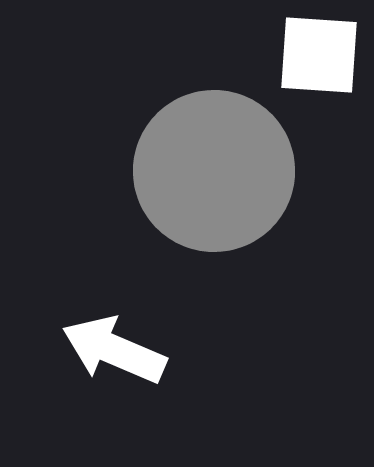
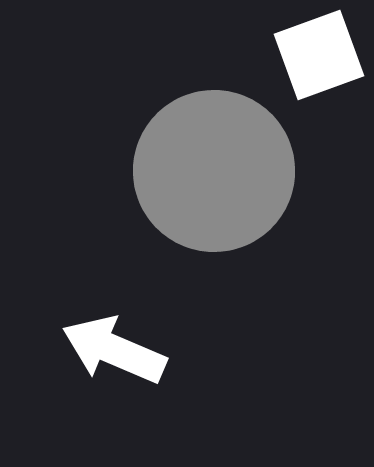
white square: rotated 24 degrees counterclockwise
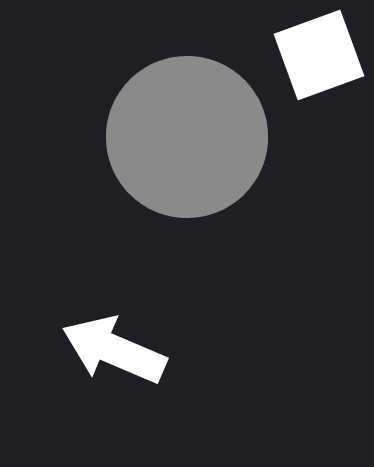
gray circle: moved 27 px left, 34 px up
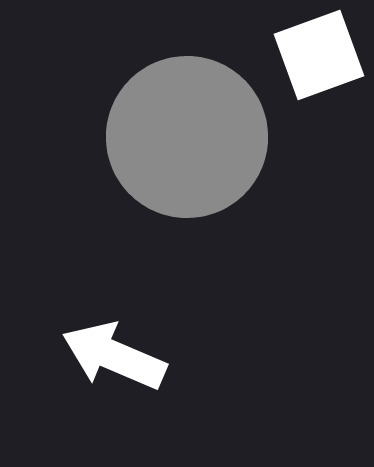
white arrow: moved 6 px down
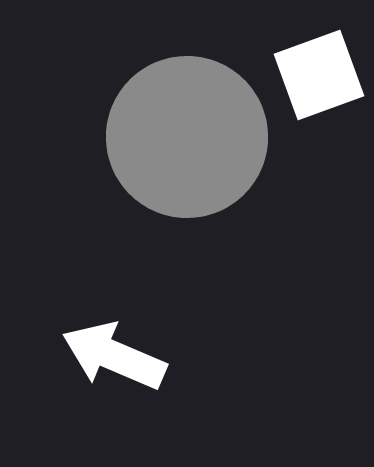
white square: moved 20 px down
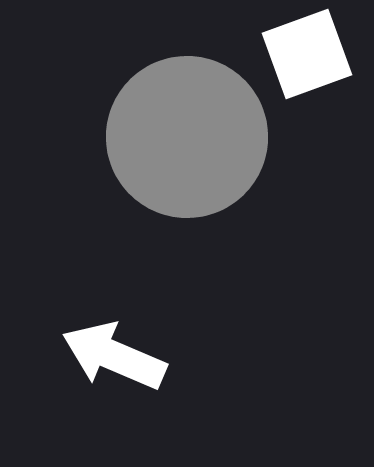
white square: moved 12 px left, 21 px up
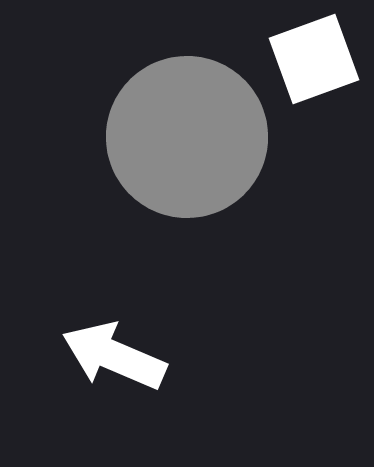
white square: moved 7 px right, 5 px down
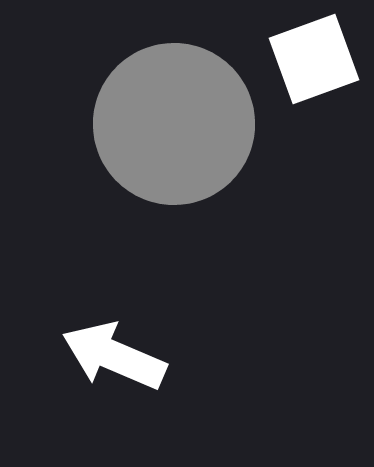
gray circle: moved 13 px left, 13 px up
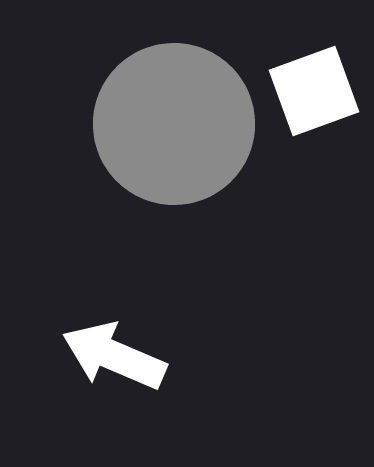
white square: moved 32 px down
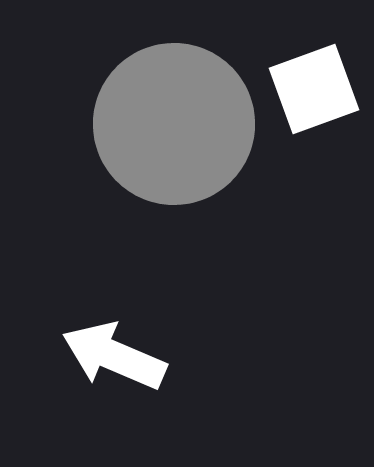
white square: moved 2 px up
